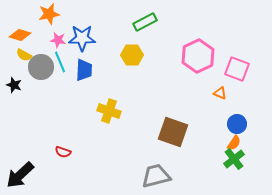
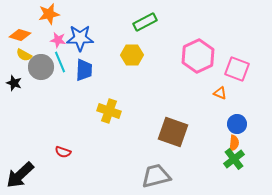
blue star: moved 2 px left
black star: moved 2 px up
orange semicircle: rotated 28 degrees counterclockwise
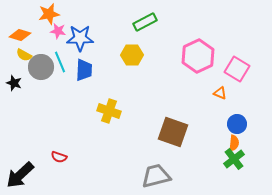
pink star: moved 9 px up
pink square: rotated 10 degrees clockwise
red semicircle: moved 4 px left, 5 px down
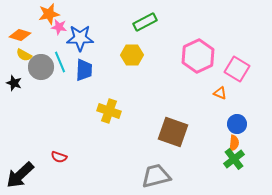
pink star: moved 1 px right, 4 px up
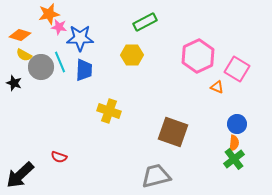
orange triangle: moved 3 px left, 6 px up
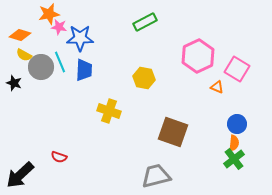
yellow hexagon: moved 12 px right, 23 px down; rotated 10 degrees clockwise
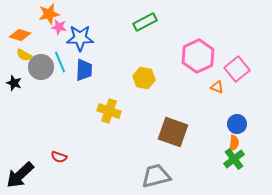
pink square: rotated 20 degrees clockwise
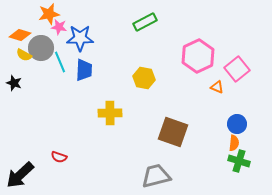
gray circle: moved 19 px up
yellow cross: moved 1 px right, 2 px down; rotated 20 degrees counterclockwise
green cross: moved 5 px right, 2 px down; rotated 35 degrees counterclockwise
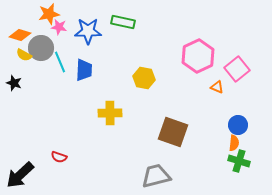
green rectangle: moved 22 px left; rotated 40 degrees clockwise
blue star: moved 8 px right, 7 px up
blue circle: moved 1 px right, 1 px down
